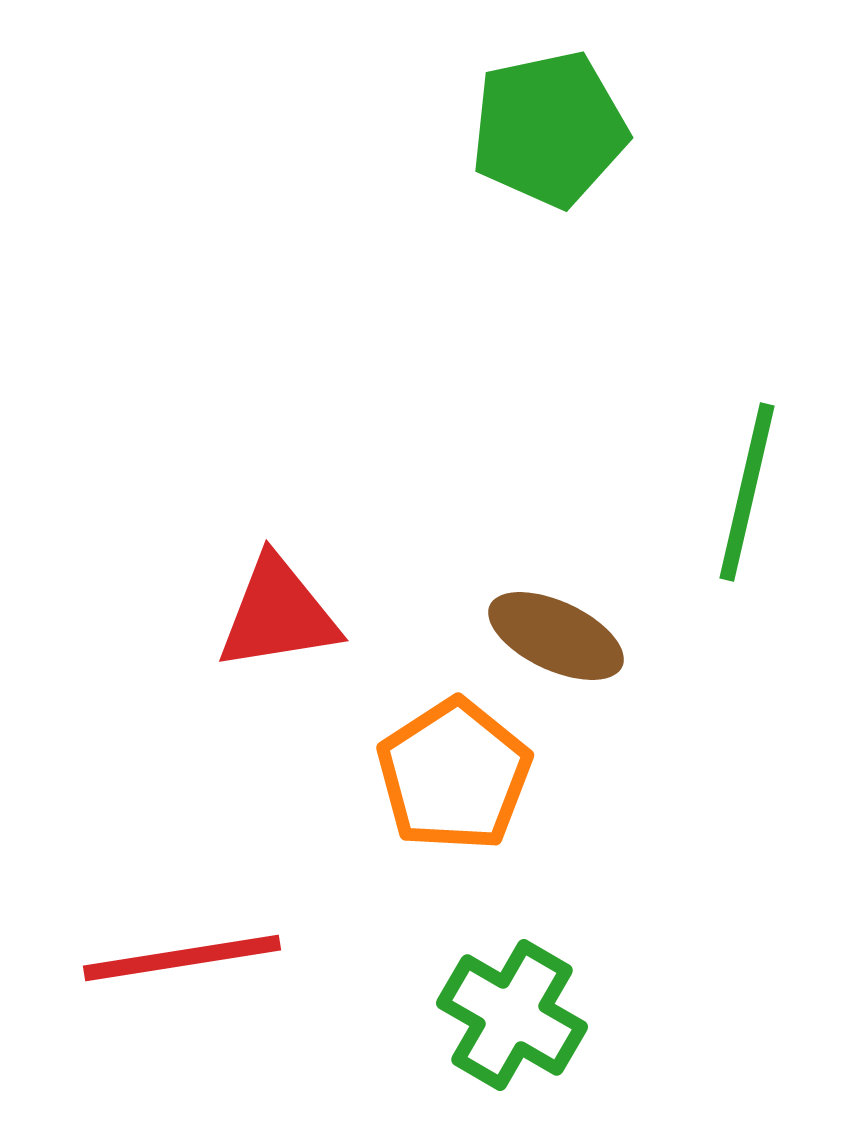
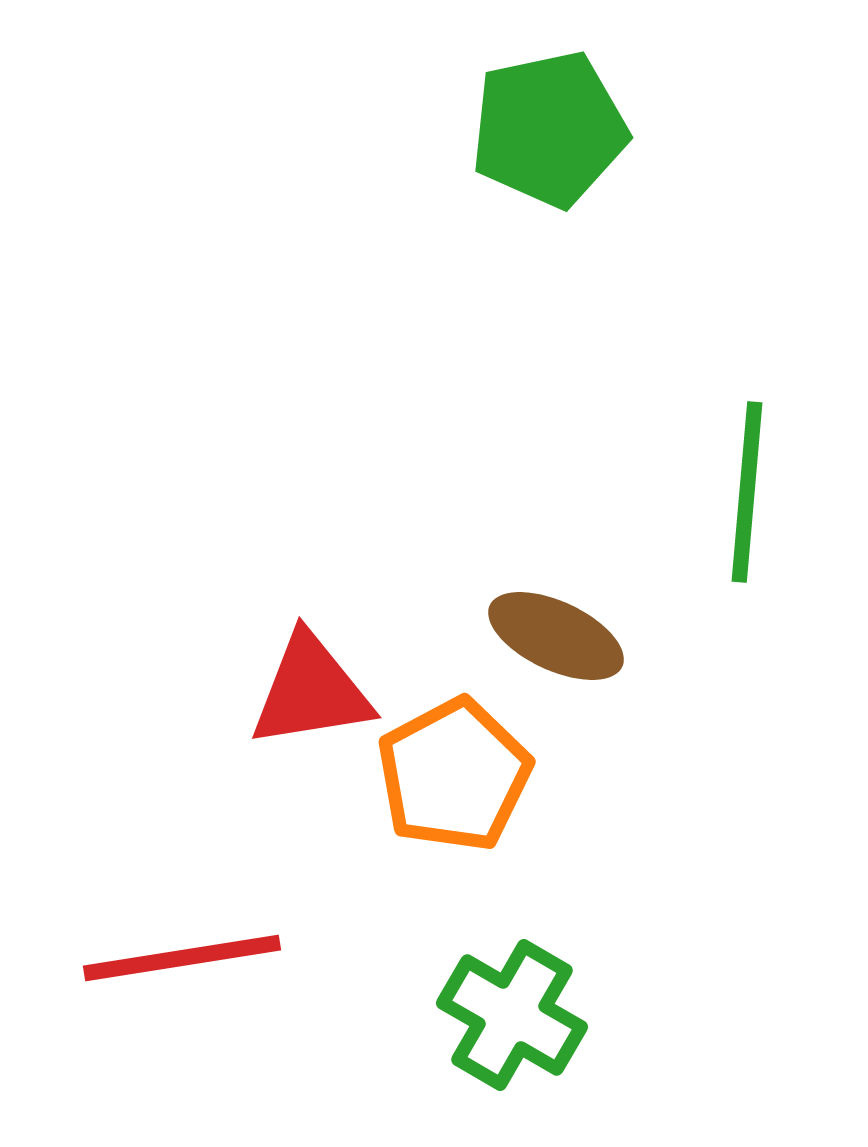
green line: rotated 8 degrees counterclockwise
red triangle: moved 33 px right, 77 px down
orange pentagon: rotated 5 degrees clockwise
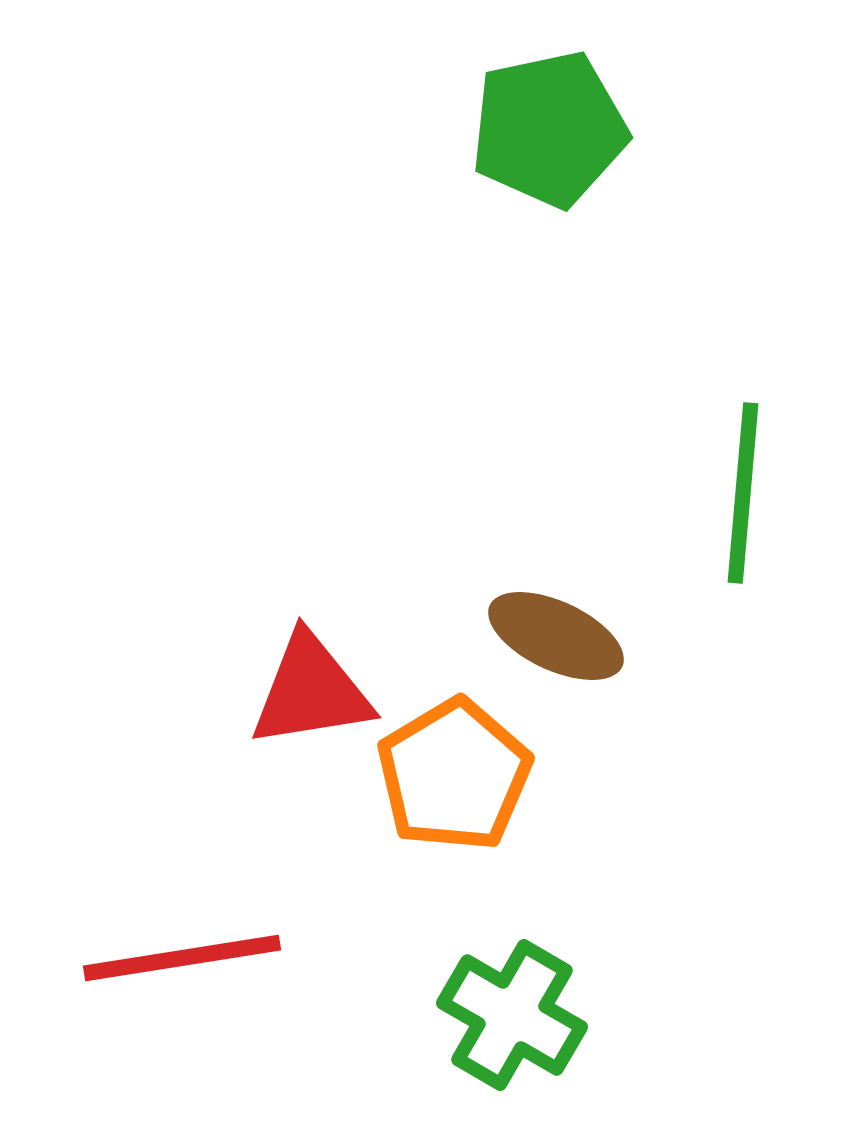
green line: moved 4 px left, 1 px down
orange pentagon: rotated 3 degrees counterclockwise
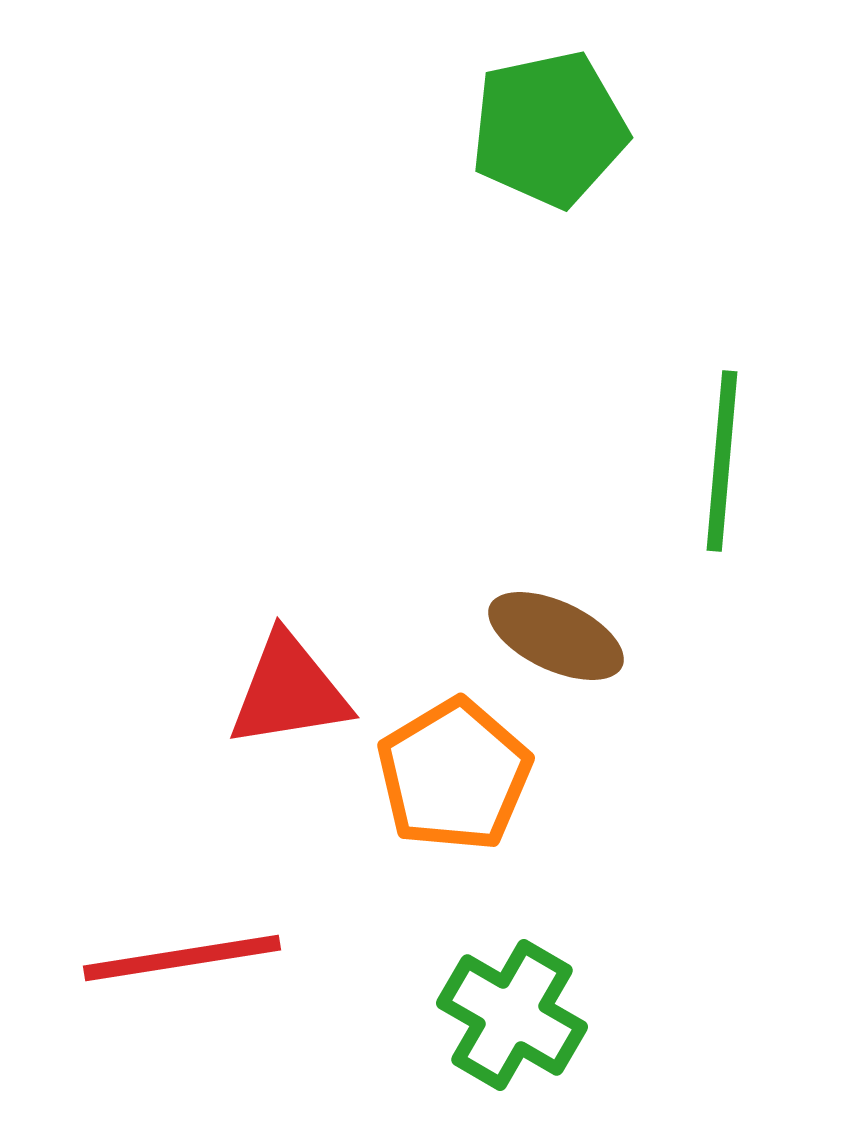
green line: moved 21 px left, 32 px up
red triangle: moved 22 px left
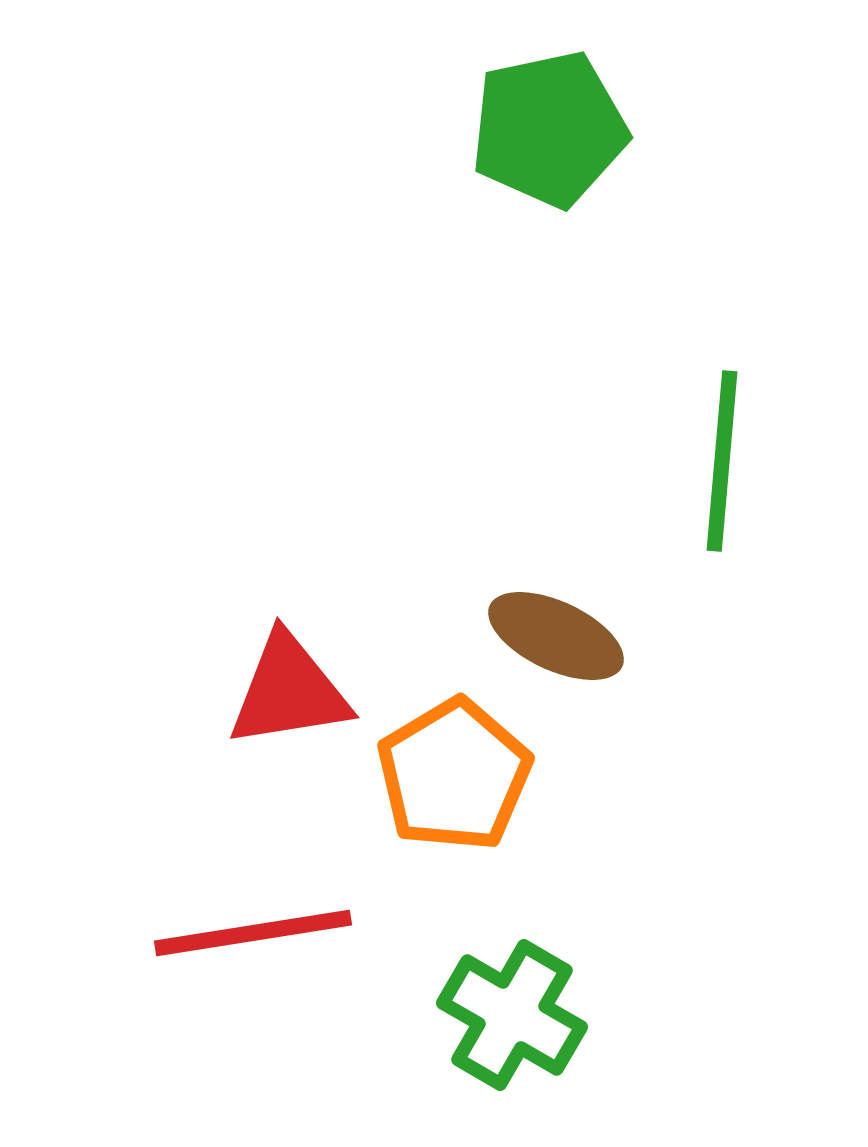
red line: moved 71 px right, 25 px up
